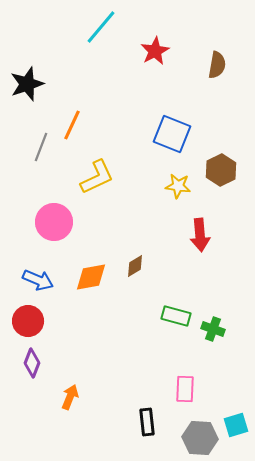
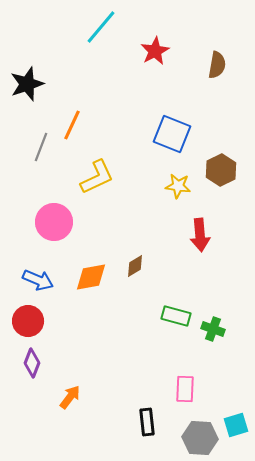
orange arrow: rotated 15 degrees clockwise
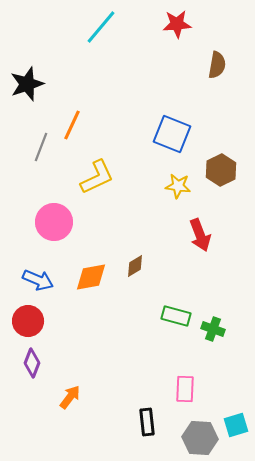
red star: moved 22 px right, 27 px up; rotated 24 degrees clockwise
red arrow: rotated 16 degrees counterclockwise
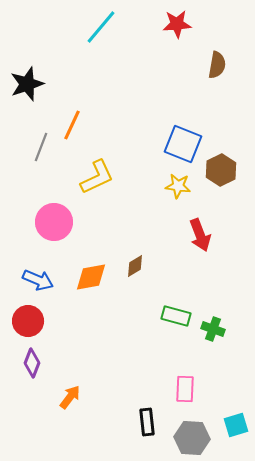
blue square: moved 11 px right, 10 px down
gray hexagon: moved 8 px left
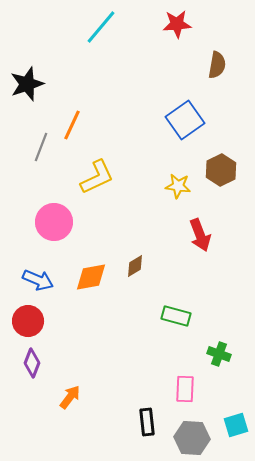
blue square: moved 2 px right, 24 px up; rotated 33 degrees clockwise
green cross: moved 6 px right, 25 px down
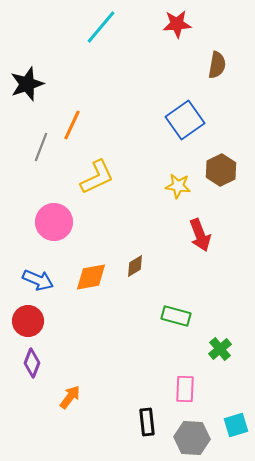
green cross: moved 1 px right, 5 px up; rotated 30 degrees clockwise
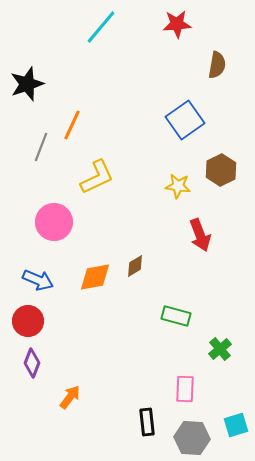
orange diamond: moved 4 px right
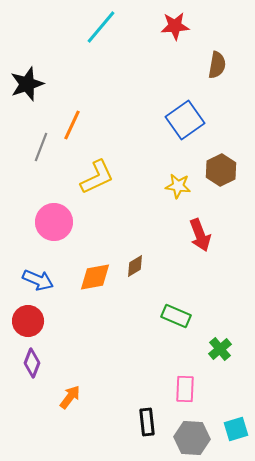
red star: moved 2 px left, 2 px down
green rectangle: rotated 8 degrees clockwise
cyan square: moved 4 px down
